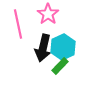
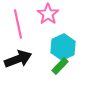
black arrow: moved 25 px left, 11 px down; rotated 124 degrees counterclockwise
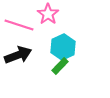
pink line: moved 1 px right, 1 px down; rotated 60 degrees counterclockwise
black arrow: moved 4 px up
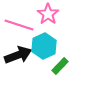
cyan hexagon: moved 19 px left, 1 px up
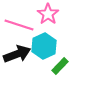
black arrow: moved 1 px left, 1 px up
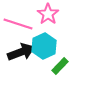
pink line: moved 1 px left, 1 px up
black arrow: moved 4 px right, 2 px up
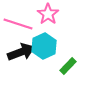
green rectangle: moved 8 px right
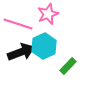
pink star: rotated 15 degrees clockwise
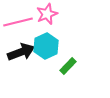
pink star: moved 1 px left
pink line: moved 2 px up; rotated 32 degrees counterclockwise
cyan hexagon: moved 2 px right
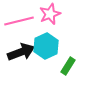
pink star: moved 3 px right
pink line: moved 1 px right, 1 px up
green rectangle: rotated 12 degrees counterclockwise
